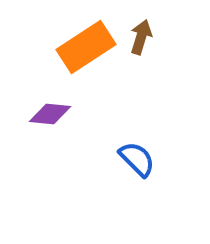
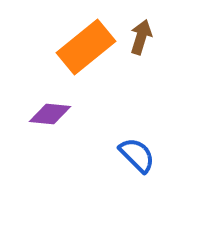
orange rectangle: rotated 6 degrees counterclockwise
blue semicircle: moved 4 px up
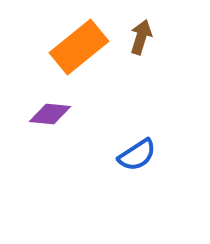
orange rectangle: moved 7 px left
blue semicircle: rotated 102 degrees clockwise
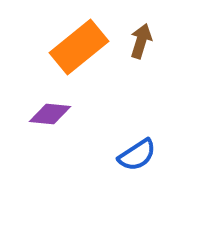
brown arrow: moved 4 px down
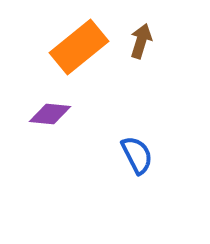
blue semicircle: rotated 84 degrees counterclockwise
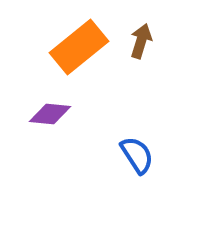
blue semicircle: rotated 6 degrees counterclockwise
